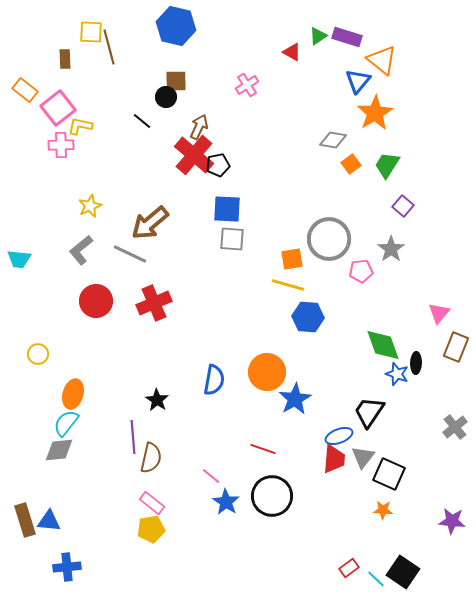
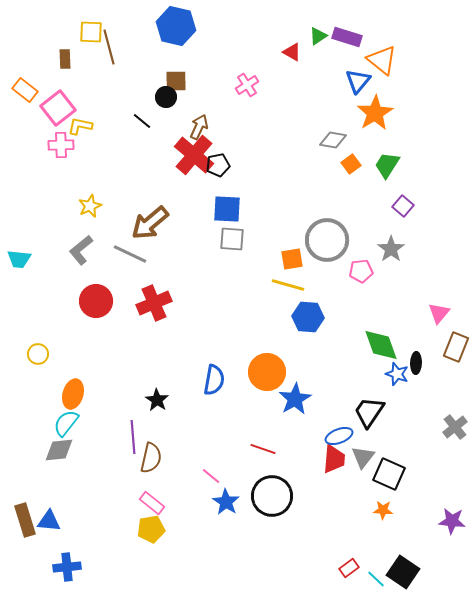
gray circle at (329, 239): moved 2 px left, 1 px down
green diamond at (383, 345): moved 2 px left
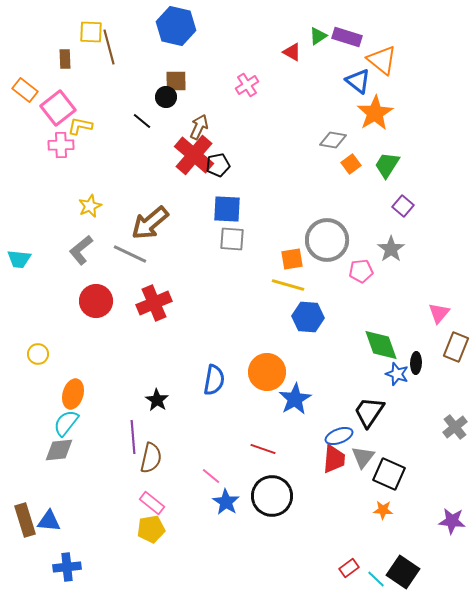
blue triangle at (358, 81): rotated 32 degrees counterclockwise
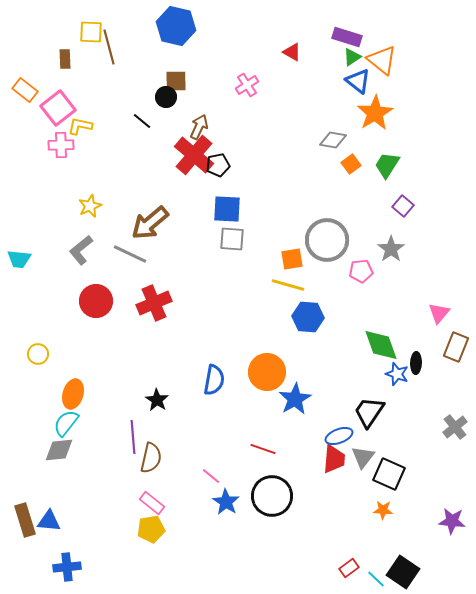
green triangle at (318, 36): moved 34 px right, 21 px down
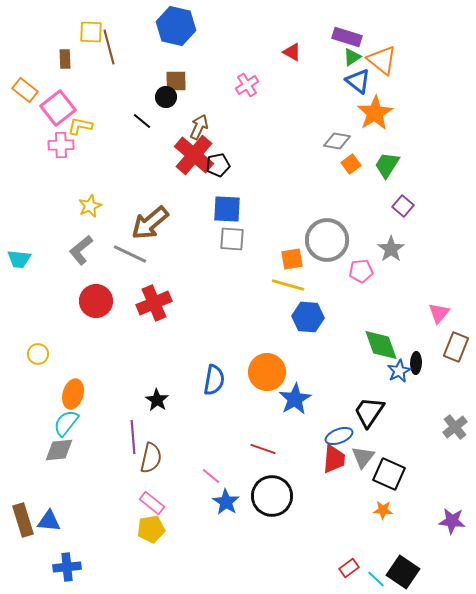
gray diamond at (333, 140): moved 4 px right, 1 px down
blue star at (397, 374): moved 2 px right, 3 px up; rotated 25 degrees clockwise
brown rectangle at (25, 520): moved 2 px left
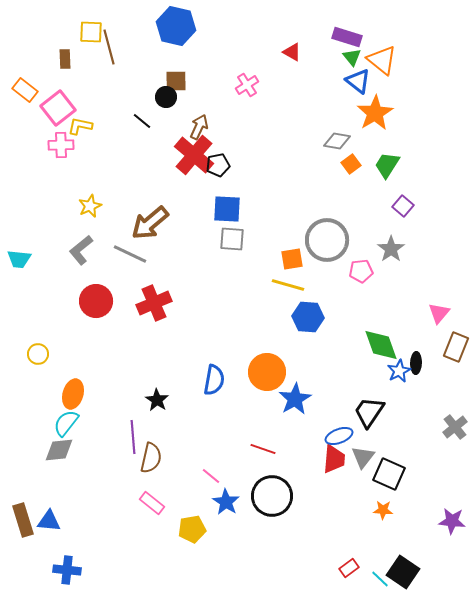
green triangle at (352, 57): rotated 36 degrees counterclockwise
yellow pentagon at (151, 529): moved 41 px right
blue cross at (67, 567): moved 3 px down; rotated 12 degrees clockwise
cyan line at (376, 579): moved 4 px right
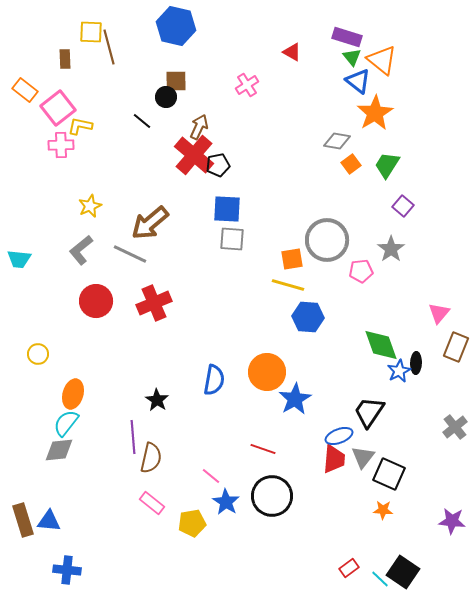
yellow pentagon at (192, 529): moved 6 px up
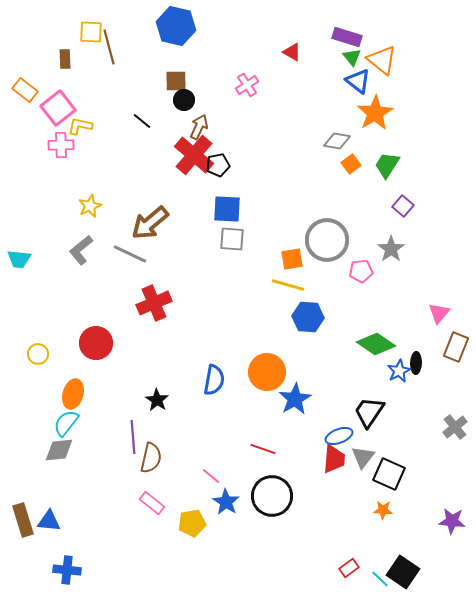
black circle at (166, 97): moved 18 px right, 3 px down
red circle at (96, 301): moved 42 px down
green diamond at (381, 345): moved 5 px left, 1 px up; rotated 36 degrees counterclockwise
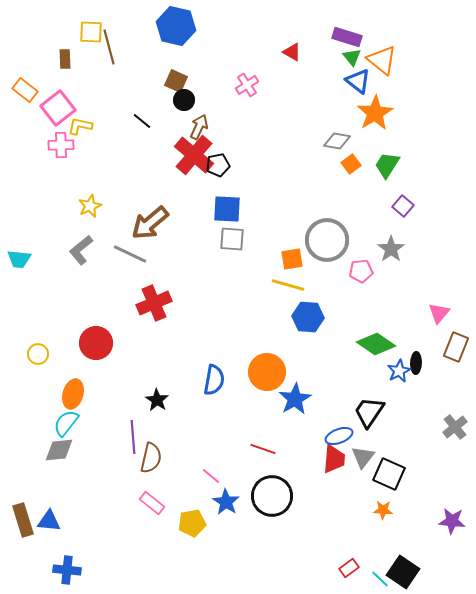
brown square at (176, 81): rotated 25 degrees clockwise
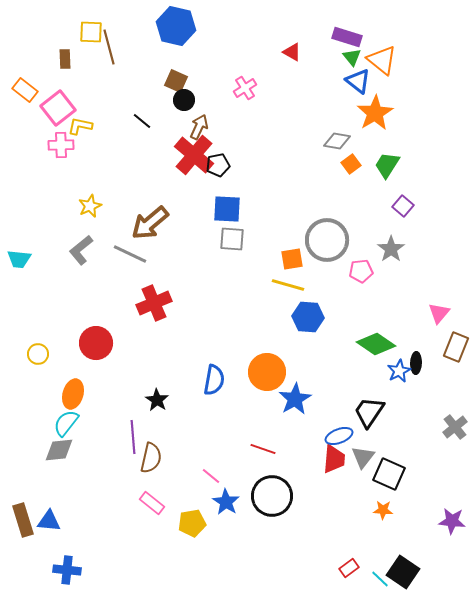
pink cross at (247, 85): moved 2 px left, 3 px down
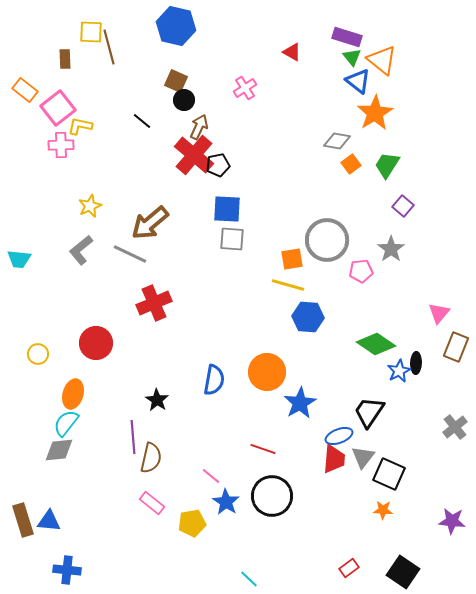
blue star at (295, 399): moved 5 px right, 4 px down
cyan line at (380, 579): moved 131 px left
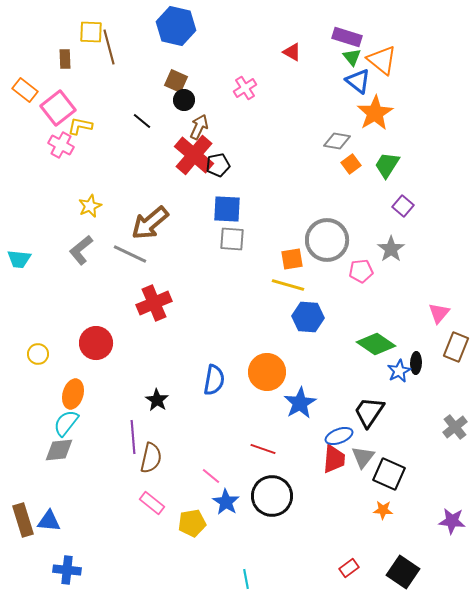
pink cross at (61, 145): rotated 30 degrees clockwise
cyan line at (249, 579): moved 3 px left; rotated 36 degrees clockwise
